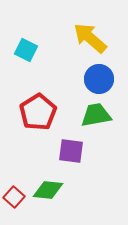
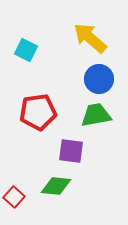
red pentagon: rotated 24 degrees clockwise
green diamond: moved 8 px right, 4 px up
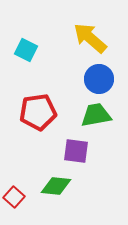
purple square: moved 5 px right
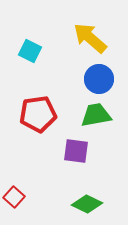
cyan square: moved 4 px right, 1 px down
red pentagon: moved 2 px down
green diamond: moved 31 px right, 18 px down; rotated 20 degrees clockwise
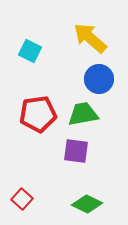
green trapezoid: moved 13 px left, 1 px up
red square: moved 8 px right, 2 px down
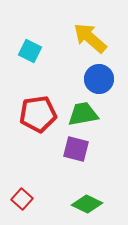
purple square: moved 2 px up; rotated 8 degrees clockwise
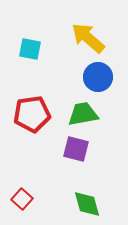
yellow arrow: moved 2 px left
cyan square: moved 2 px up; rotated 15 degrees counterclockwise
blue circle: moved 1 px left, 2 px up
red pentagon: moved 6 px left
green diamond: rotated 48 degrees clockwise
